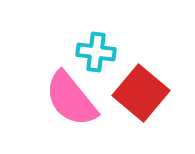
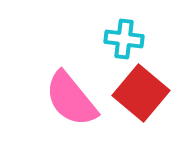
cyan cross: moved 28 px right, 13 px up
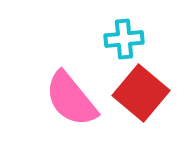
cyan cross: rotated 12 degrees counterclockwise
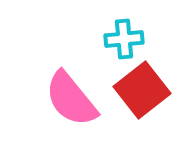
red square: moved 1 px right, 3 px up; rotated 12 degrees clockwise
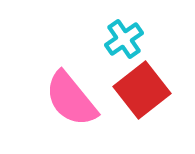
cyan cross: rotated 30 degrees counterclockwise
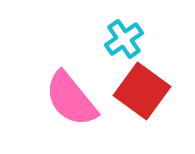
red square: moved 1 px down; rotated 16 degrees counterclockwise
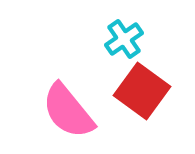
pink semicircle: moved 3 px left, 12 px down
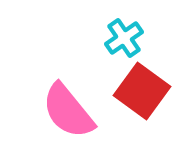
cyan cross: moved 1 px up
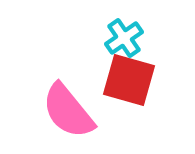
red square: moved 13 px left, 11 px up; rotated 20 degrees counterclockwise
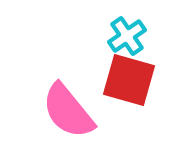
cyan cross: moved 3 px right, 2 px up
